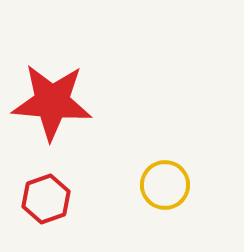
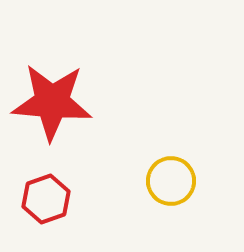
yellow circle: moved 6 px right, 4 px up
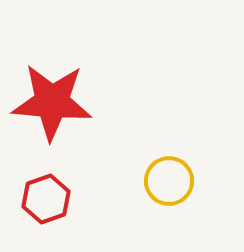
yellow circle: moved 2 px left
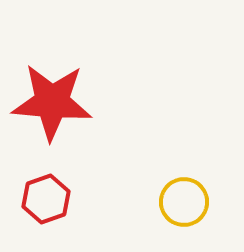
yellow circle: moved 15 px right, 21 px down
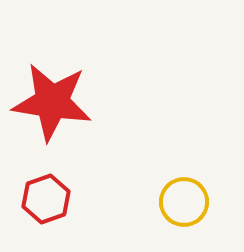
red star: rotated 4 degrees clockwise
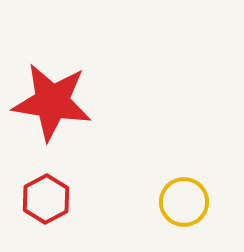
red hexagon: rotated 9 degrees counterclockwise
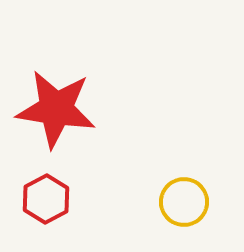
red star: moved 4 px right, 7 px down
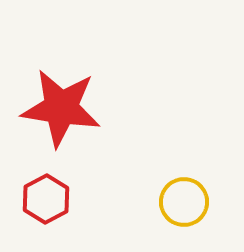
red star: moved 5 px right, 1 px up
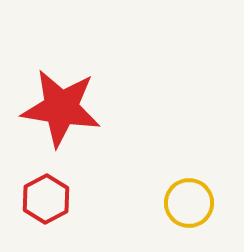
yellow circle: moved 5 px right, 1 px down
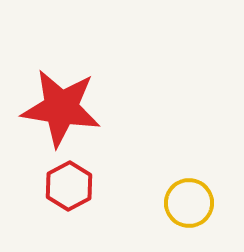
red hexagon: moved 23 px right, 13 px up
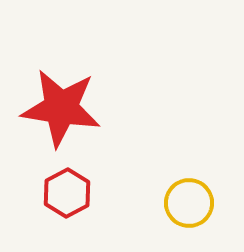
red hexagon: moved 2 px left, 7 px down
